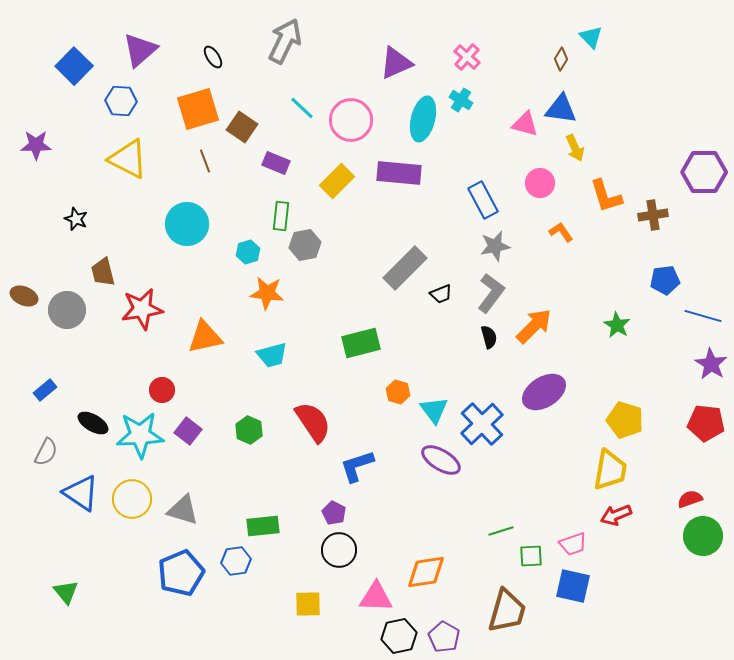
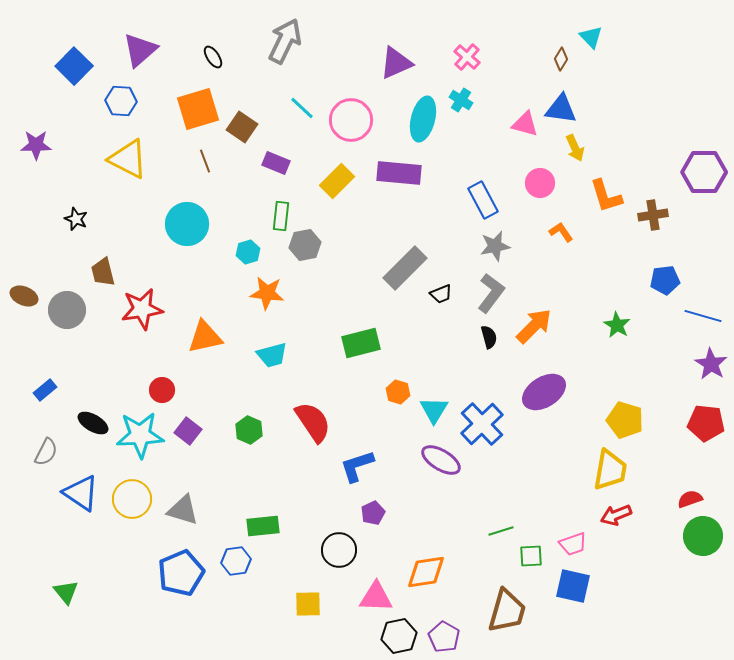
cyan triangle at (434, 410): rotated 8 degrees clockwise
purple pentagon at (334, 513): moved 39 px right; rotated 20 degrees clockwise
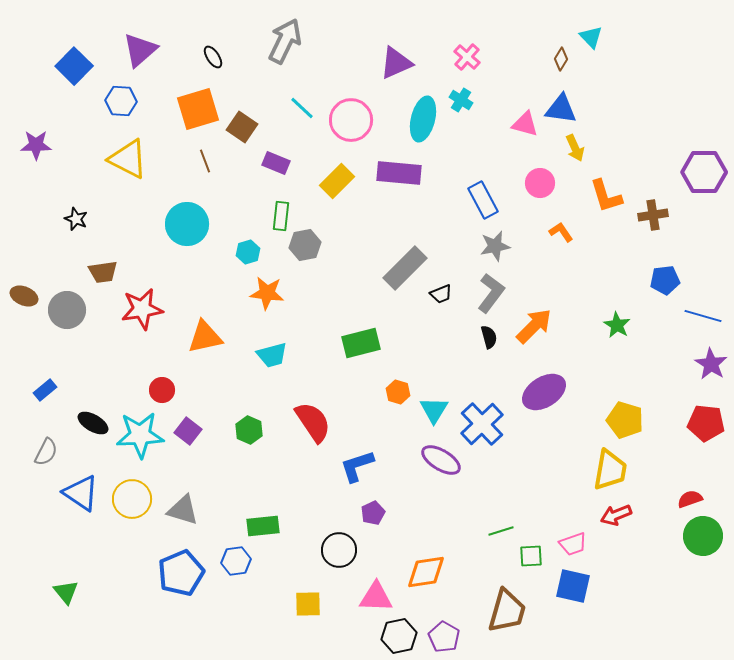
brown trapezoid at (103, 272): rotated 84 degrees counterclockwise
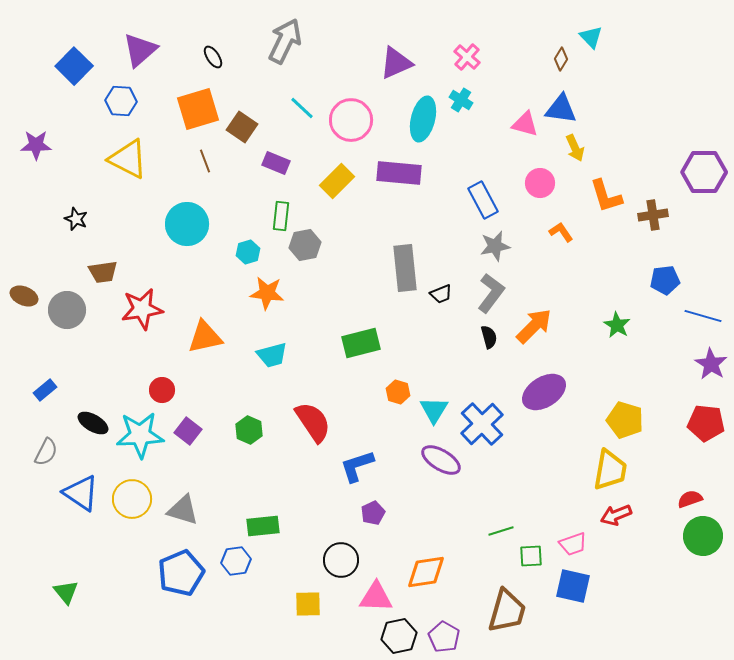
gray rectangle at (405, 268): rotated 51 degrees counterclockwise
black circle at (339, 550): moved 2 px right, 10 px down
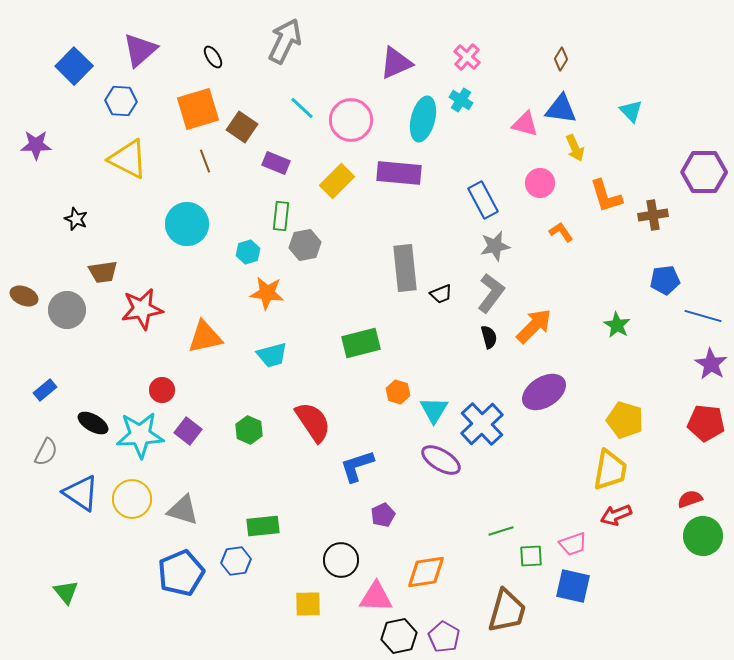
cyan triangle at (591, 37): moved 40 px right, 74 px down
purple pentagon at (373, 513): moved 10 px right, 2 px down
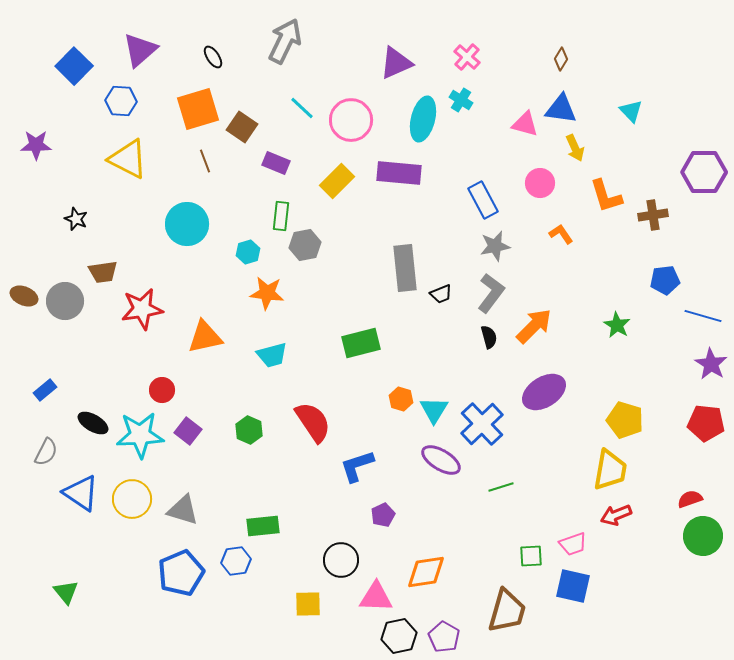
orange L-shape at (561, 232): moved 2 px down
gray circle at (67, 310): moved 2 px left, 9 px up
orange hexagon at (398, 392): moved 3 px right, 7 px down
green line at (501, 531): moved 44 px up
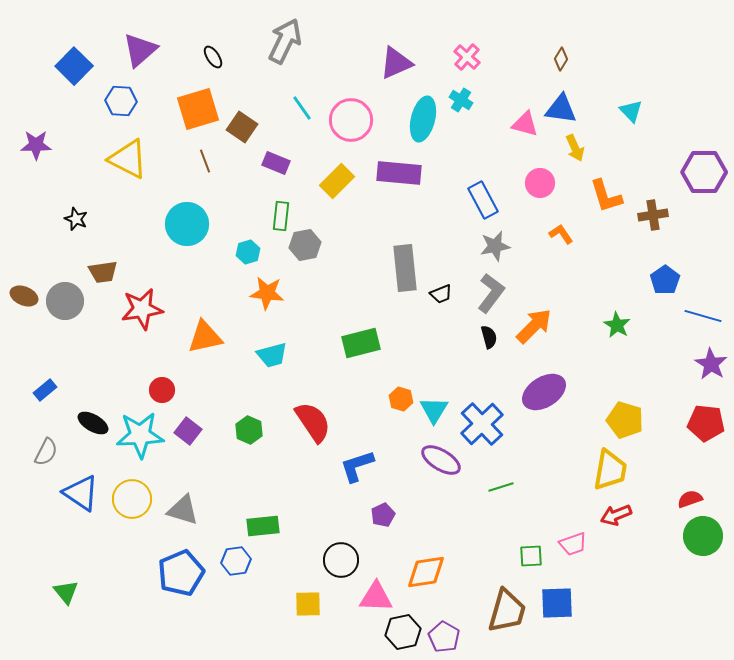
cyan line at (302, 108): rotated 12 degrees clockwise
blue pentagon at (665, 280): rotated 28 degrees counterclockwise
blue square at (573, 586): moved 16 px left, 17 px down; rotated 15 degrees counterclockwise
black hexagon at (399, 636): moved 4 px right, 4 px up
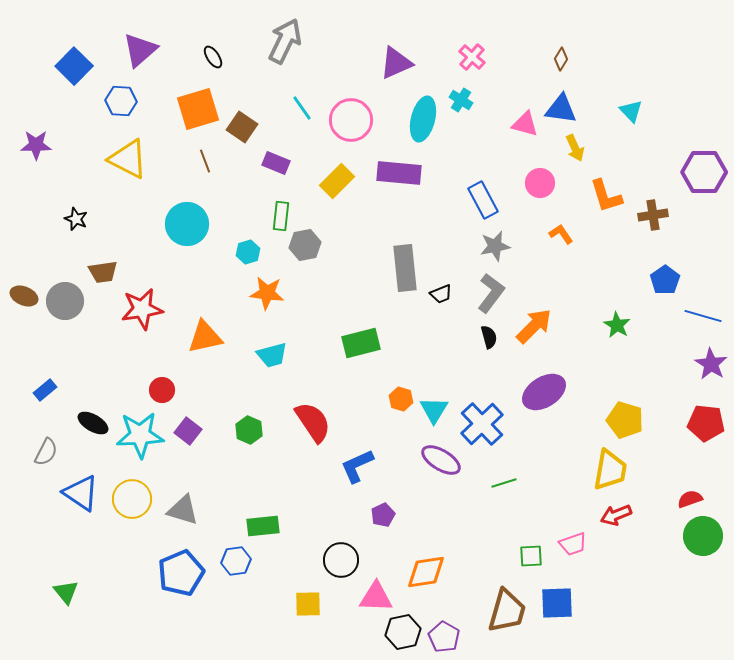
pink cross at (467, 57): moved 5 px right
blue L-shape at (357, 466): rotated 6 degrees counterclockwise
green line at (501, 487): moved 3 px right, 4 px up
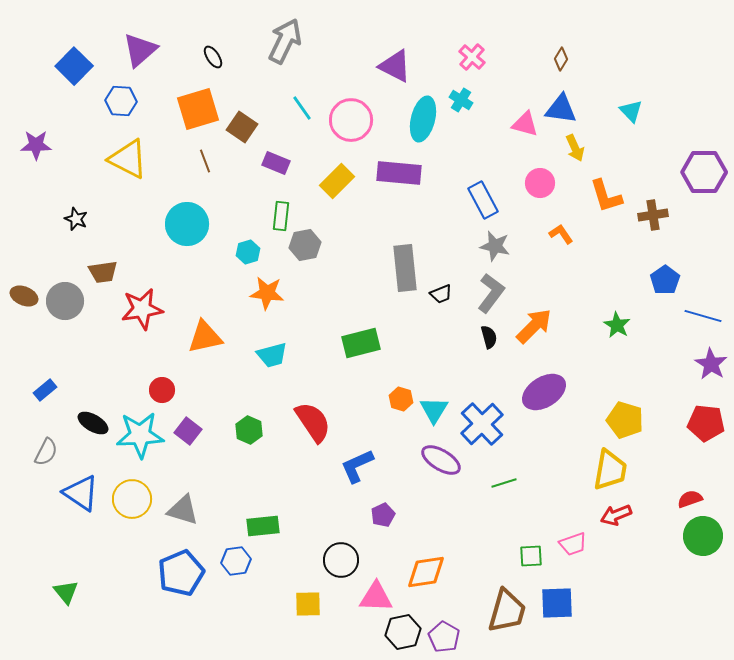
purple triangle at (396, 63): moved 1 px left, 3 px down; rotated 51 degrees clockwise
gray star at (495, 246): rotated 24 degrees clockwise
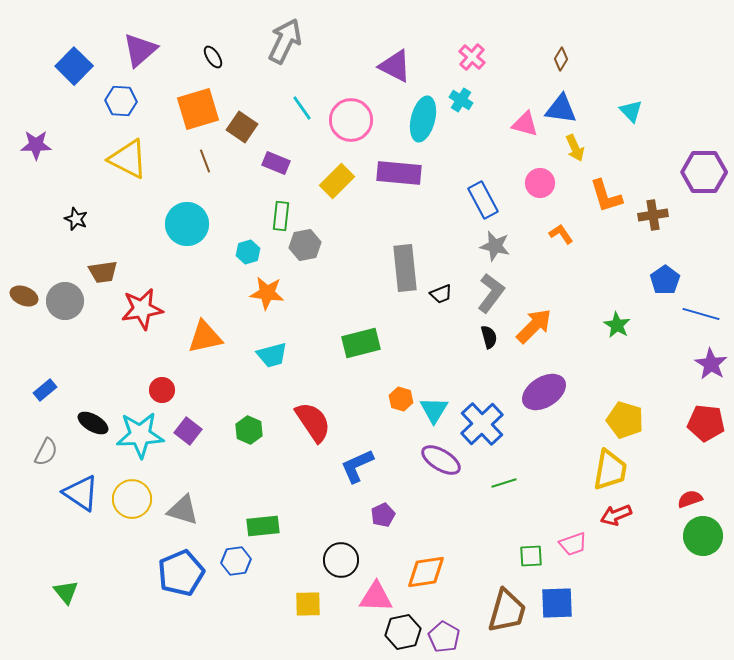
blue line at (703, 316): moved 2 px left, 2 px up
